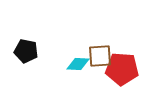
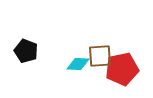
black pentagon: rotated 10 degrees clockwise
red pentagon: rotated 16 degrees counterclockwise
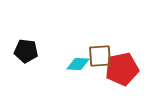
black pentagon: rotated 15 degrees counterclockwise
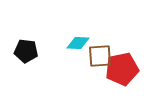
cyan diamond: moved 21 px up
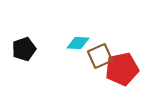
black pentagon: moved 2 px left, 2 px up; rotated 25 degrees counterclockwise
brown square: rotated 20 degrees counterclockwise
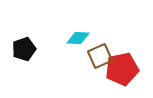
cyan diamond: moved 5 px up
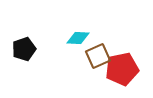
brown square: moved 2 px left
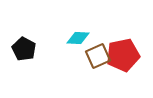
black pentagon: rotated 25 degrees counterclockwise
red pentagon: moved 1 px right, 14 px up
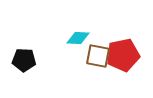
black pentagon: moved 11 px down; rotated 25 degrees counterclockwise
brown square: rotated 35 degrees clockwise
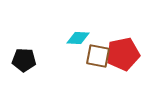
red pentagon: moved 1 px up
